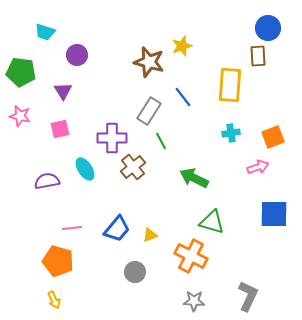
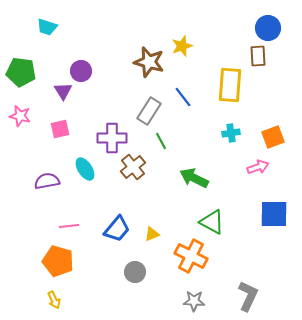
cyan trapezoid: moved 2 px right, 5 px up
purple circle: moved 4 px right, 16 px down
green triangle: rotated 12 degrees clockwise
pink line: moved 3 px left, 2 px up
yellow triangle: moved 2 px right, 1 px up
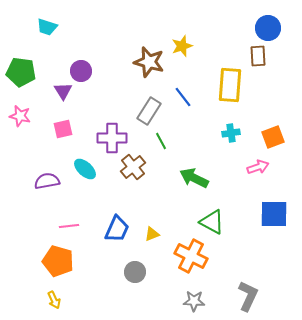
pink square: moved 3 px right
cyan ellipse: rotated 15 degrees counterclockwise
blue trapezoid: rotated 16 degrees counterclockwise
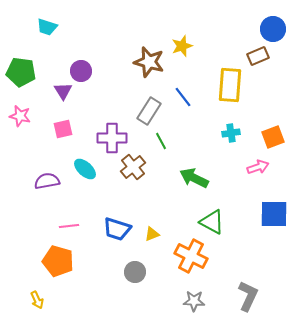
blue circle: moved 5 px right, 1 px down
brown rectangle: rotated 70 degrees clockwise
blue trapezoid: rotated 84 degrees clockwise
yellow arrow: moved 17 px left
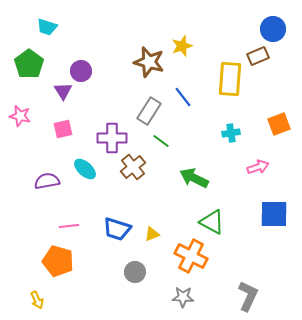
green pentagon: moved 8 px right, 8 px up; rotated 28 degrees clockwise
yellow rectangle: moved 6 px up
orange square: moved 6 px right, 13 px up
green line: rotated 24 degrees counterclockwise
gray star: moved 11 px left, 4 px up
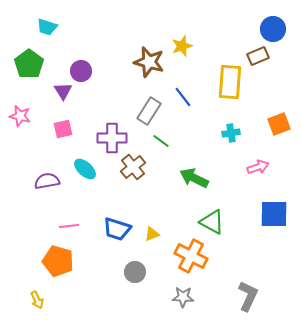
yellow rectangle: moved 3 px down
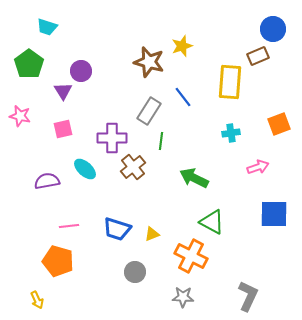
green line: rotated 60 degrees clockwise
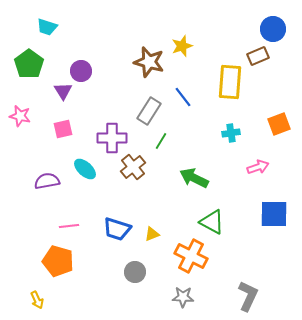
green line: rotated 24 degrees clockwise
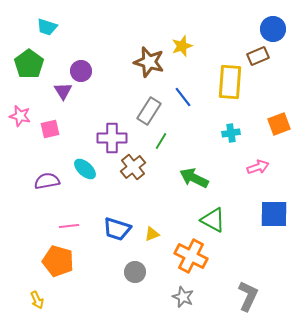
pink square: moved 13 px left
green triangle: moved 1 px right, 2 px up
gray star: rotated 20 degrees clockwise
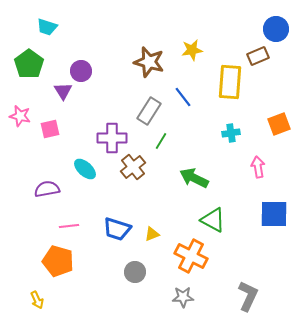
blue circle: moved 3 px right
yellow star: moved 10 px right, 4 px down; rotated 10 degrees clockwise
pink arrow: rotated 80 degrees counterclockwise
purple semicircle: moved 8 px down
gray star: rotated 25 degrees counterclockwise
